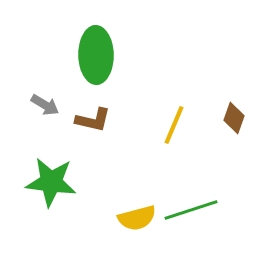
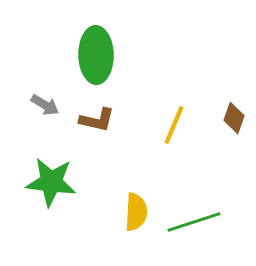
brown L-shape: moved 4 px right
green line: moved 3 px right, 12 px down
yellow semicircle: moved 1 px left, 6 px up; rotated 72 degrees counterclockwise
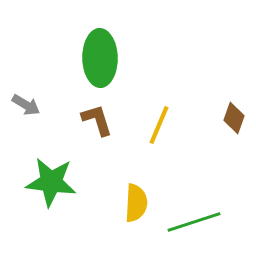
green ellipse: moved 4 px right, 3 px down
gray arrow: moved 19 px left
brown L-shape: rotated 120 degrees counterclockwise
yellow line: moved 15 px left
yellow semicircle: moved 9 px up
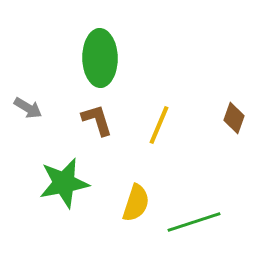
gray arrow: moved 2 px right, 3 px down
green star: moved 13 px right, 1 px down; rotated 18 degrees counterclockwise
yellow semicircle: rotated 15 degrees clockwise
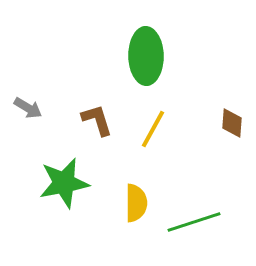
green ellipse: moved 46 px right, 2 px up
brown diamond: moved 2 px left, 5 px down; rotated 16 degrees counterclockwise
yellow line: moved 6 px left, 4 px down; rotated 6 degrees clockwise
yellow semicircle: rotated 18 degrees counterclockwise
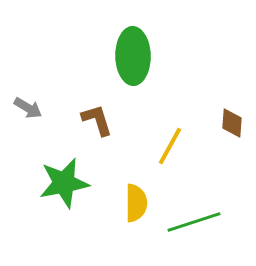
green ellipse: moved 13 px left
yellow line: moved 17 px right, 17 px down
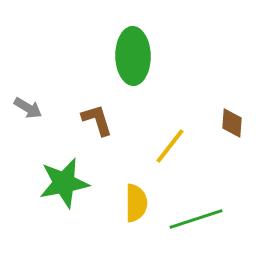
yellow line: rotated 9 degrees clockwise
green line: moved 2 px right, 3 px up
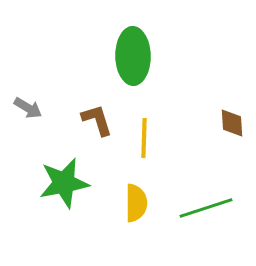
brown diamond: rotated 8 degrees counterclockwise
yellow line: moved 26 px left, 8 px up; rotated 36 degrees counterclockwise
green line: moved 10 px right, 11 px up
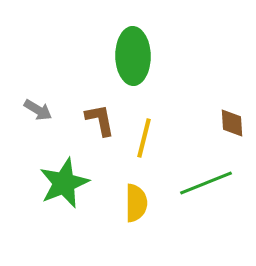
gray arrow: moved 10 px right, 2 px down
brown L-shape: moved 3 px right; rotated 6 degrees clockwise
yellow line: rotated 12 degrees clockwise
green star: rotated 12 degrees counterclockwise
green line: moved 25 px up; rotated 4 degrees counterclockwise
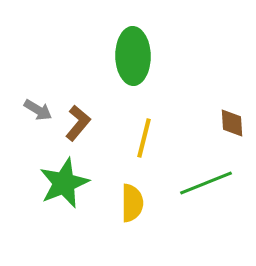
brown L-shape: moved 22 px left, 3 px down; rotated 51 degrees clockwise
yellow semicircle: moved 4 px left
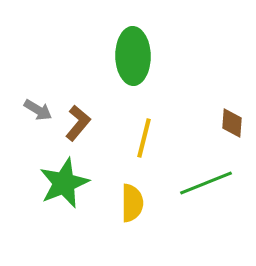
brown diamond: rotated 8 degrees clockwise
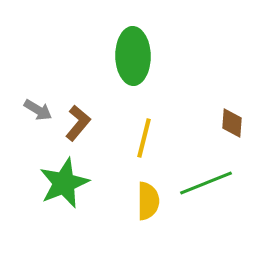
yellow semicircle: moved 16 px right, 2 px up
